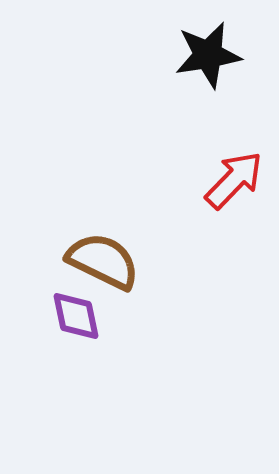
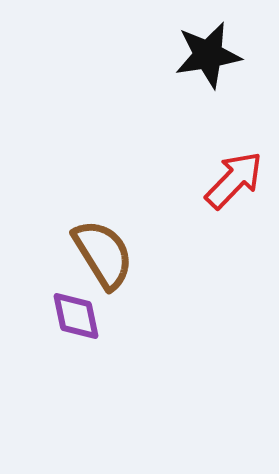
brown semicircle: moved 7 px up; rotated 32 degrees clockwise
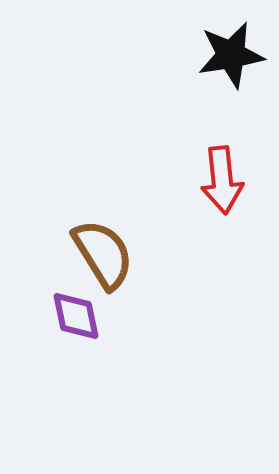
black star: moved 23 px right
red arrow: moved 12 px left; rotated 130 degrees clockwise
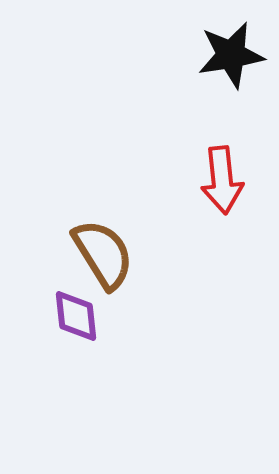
purple diamond: rotated 6 degrees clockwise
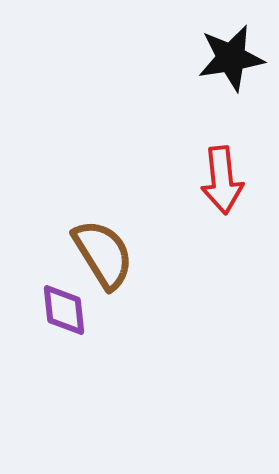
black star: moved 3 px down
purple diamond: moved 12 px left, 6 px up
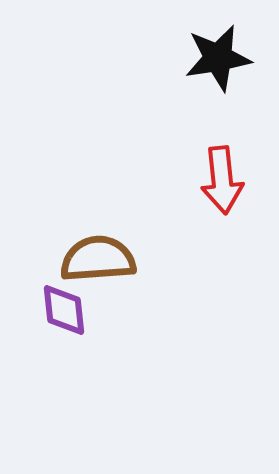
black star: moved 13 px left
brown semicircle: moved 5 px left, 5 px down; rotated 62 degrees counterclockwise
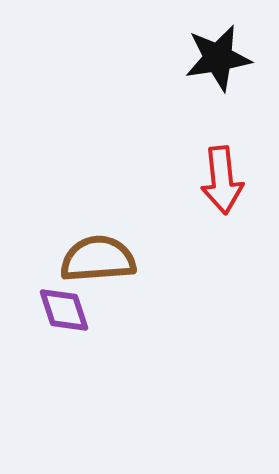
purple diamond: rotated 12 degrees counterclockwise
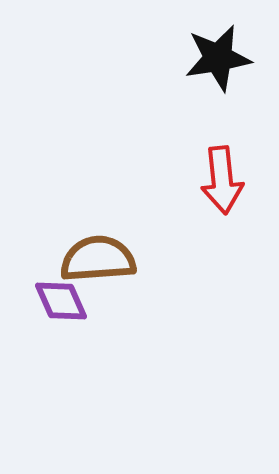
purple diamond: moved 3 px left, 9 px up; rotated 6 degrees counterclockwise
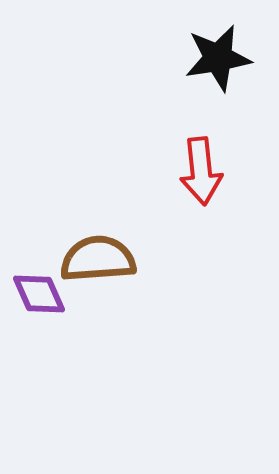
red arrow: moved 21 px left, 9 px up
purple diamond: moved 22 px left, 7 px up
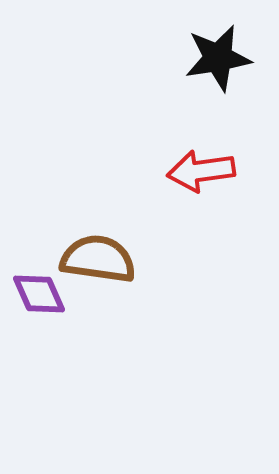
red arrow: rotated 88 degrees clockwise
brown semicircle: rotated 12 degrees clockwise
